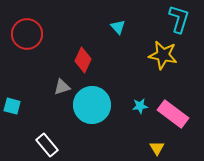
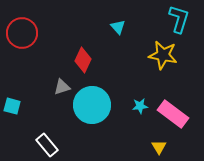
red circle: moved 5 px left, 1 px up
yellow triangle: moved 2 px right, 1 px up
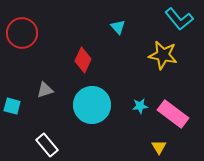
cyan L-shape: rotated 124 degrees clockwise
gray triangle: moved 17 px left, 3 px down
